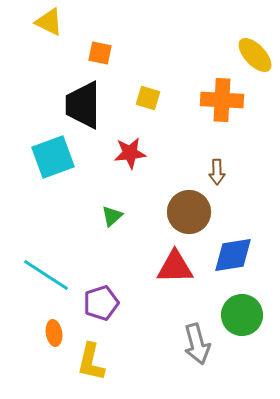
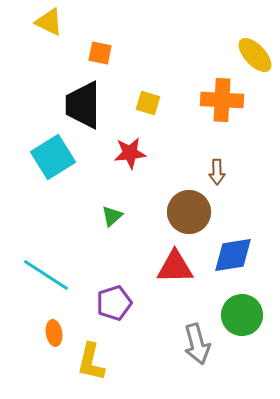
yellow square: moved 5 px down
cyan square: rotated 12 degrees counterclockwise
purple pentagon: moved 13 px right
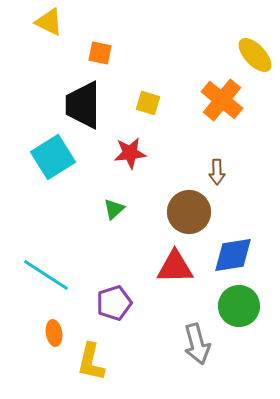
orange cross: rotated 36 degrees clockwise
green triangle: moved 2 px right, 7 px up
green circle: moved 3 px left, 9 px up
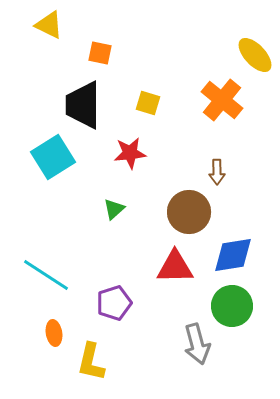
yellow triangle: moved 3 px down
green circle: moved 7 px left
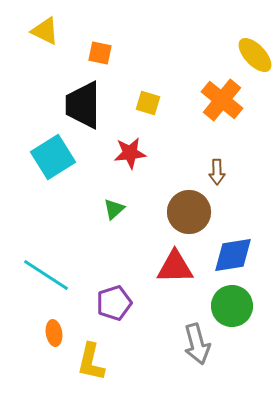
yellow triangle: moved 4 px left, 6 px down
